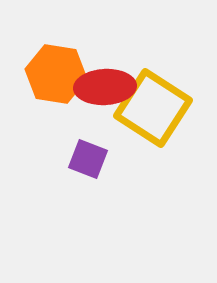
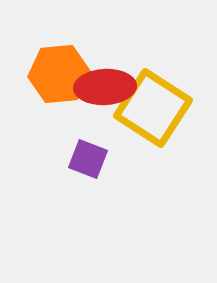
orange hexagon: moved 3 px right; rotated 14 degrees counterclockwise
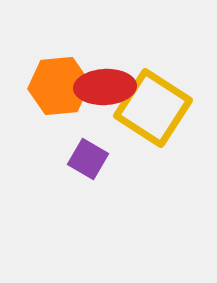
orange hexagon: moved 12 px down
purple square: rotated 9 degrees clockwise
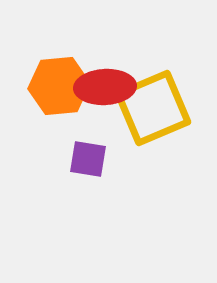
yellow square: rotated 34 degrees clockwise
purple square: rotated 21 degrees counterclockwise
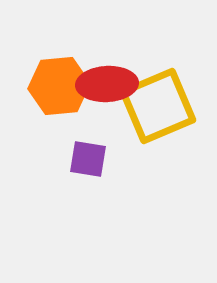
red ellipse: moved 2 px right, 3 px up
yellow square: moved 5 px right, 2 px up
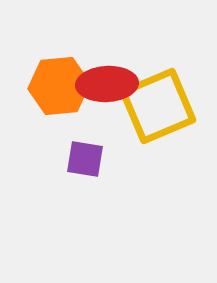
purple square: moved 3 px left
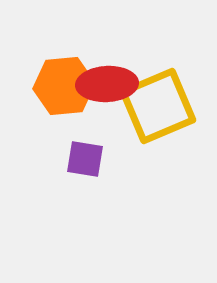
orange hexagon: moved 5 px right
